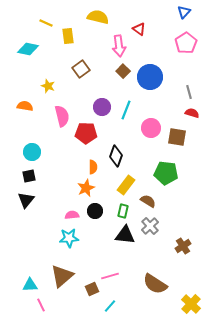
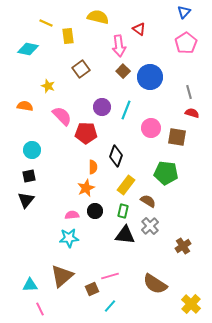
pink semicircle at (62, 116): rotated 30 degrees counterclockwise
cyan circle at (32, 152): moved 2 px up
pink line at (41, 305): moved 1 px left, 4 px down
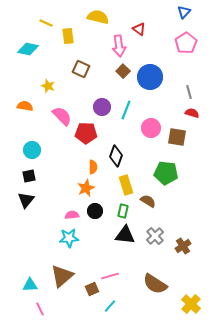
brown square at (81, 69): rotated 30 degrees counterclockwise
yellow rectangle at (126, 185): rotated 54 degrees counterclockwise
gray cross at (150, 226): moved 5 px right, 10 px down
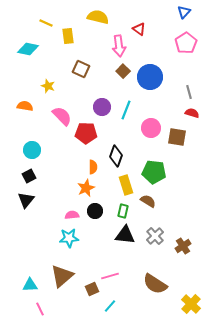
green pentagon at (166, 173): moved 12 px left, 1 px up
black square at (29, 176): rotated 16 degrees counterclockwise
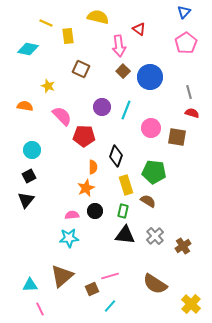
red pentagon at (86, 133): moved 2 px left, 3 px down
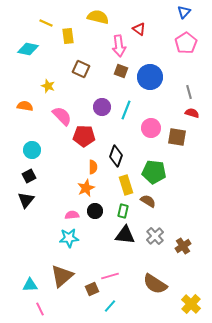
brown square at (123, 71): moved 2 px left; rotated 24 degrees counterclockwise
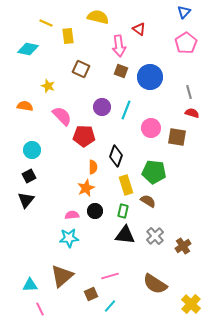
brown square at (92, 289): moved 1 px left, 5 px down
